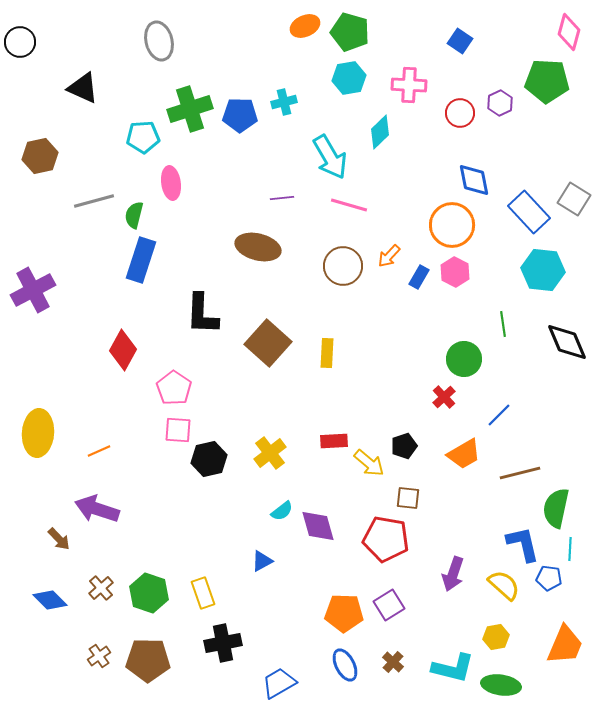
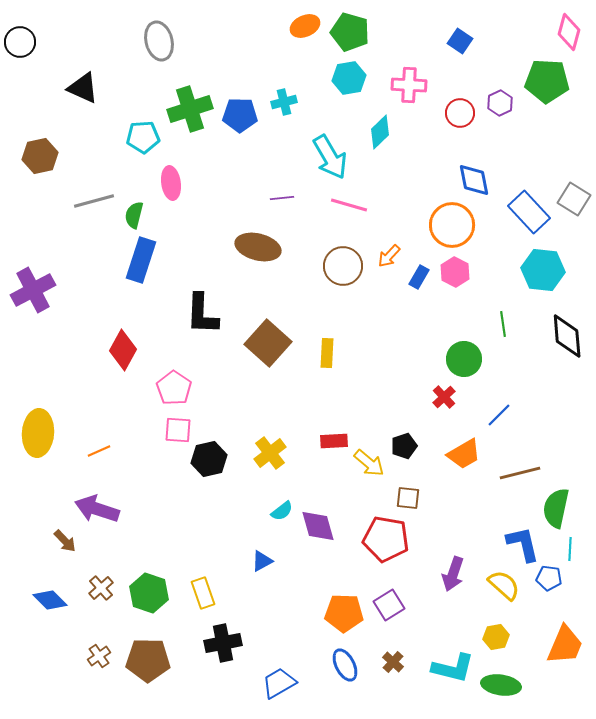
black diamond at (567, 342): moved 6 px up; rotated 18 degrees clockwise
brown arrow at (59, 539): moved 6 px right, 2 px down
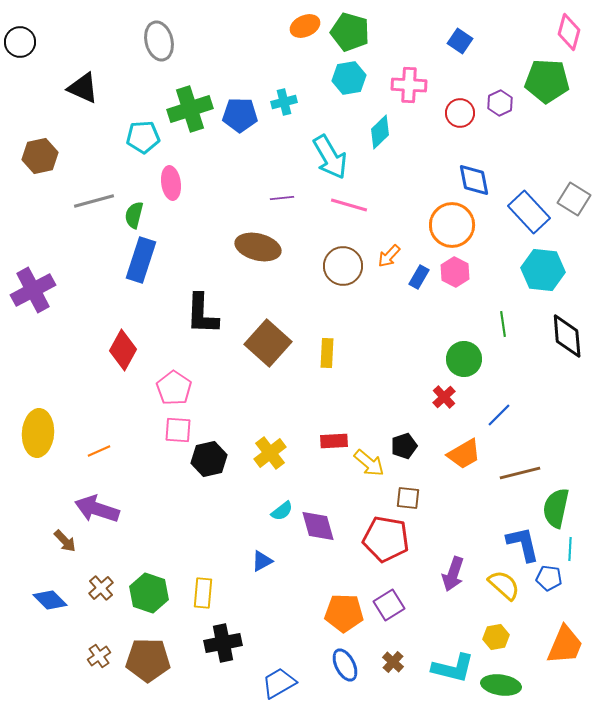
yellow rectangle at (203, 593): rotated 24 degrees clockwise
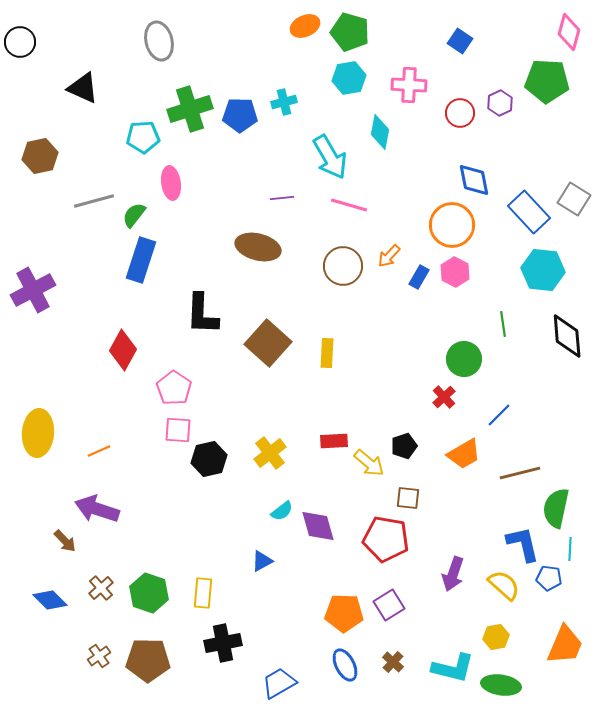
cyan diamond at (380, 132): rotated 36 degrees counterclockwise
green semicircle at (134, 215): rotated 24 degrees clockwise
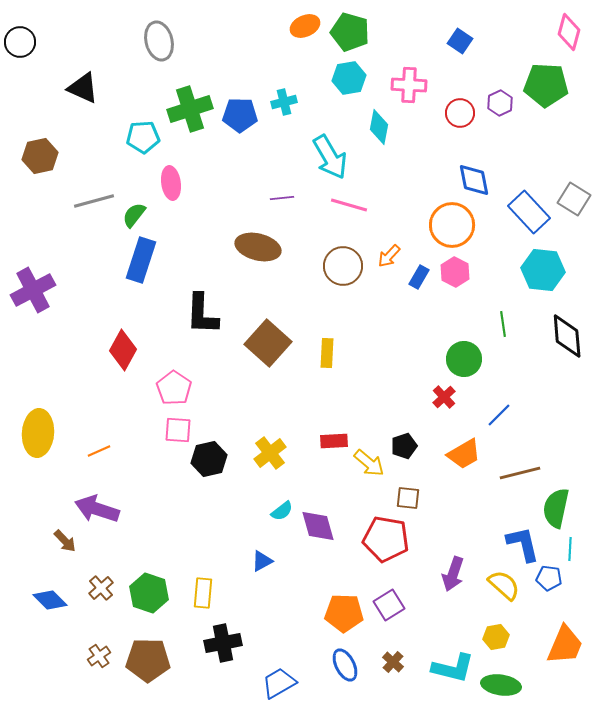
green pentagon at (547, 81): moved 1 px left, 4 px down
cyan diamond at (380, 132): moved 1 px left, 5 px up
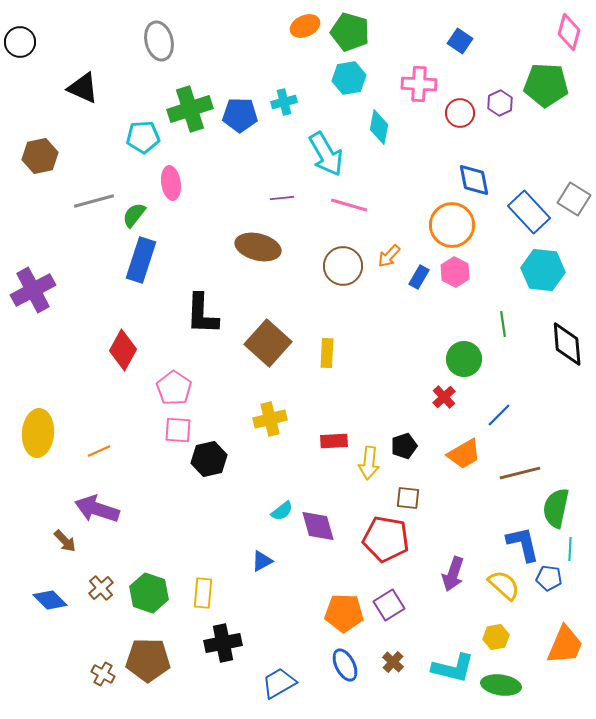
pink cross at (409, 85): moved 10 px right, 1 px up
cyan arrow at (330, 157): moved 4 px left, 3 px up
black diamond at (567, 336): moved 8 px down
yellow cross at (270, 453): moved 34 px up; rotated 24 degrees clockwise
yellow arrow at (369, 463): rotated 56 degrees clockwise
brown cross at (99, 656): moved 4 px right, 18 px down; rotated 25 degrees counterclockwise
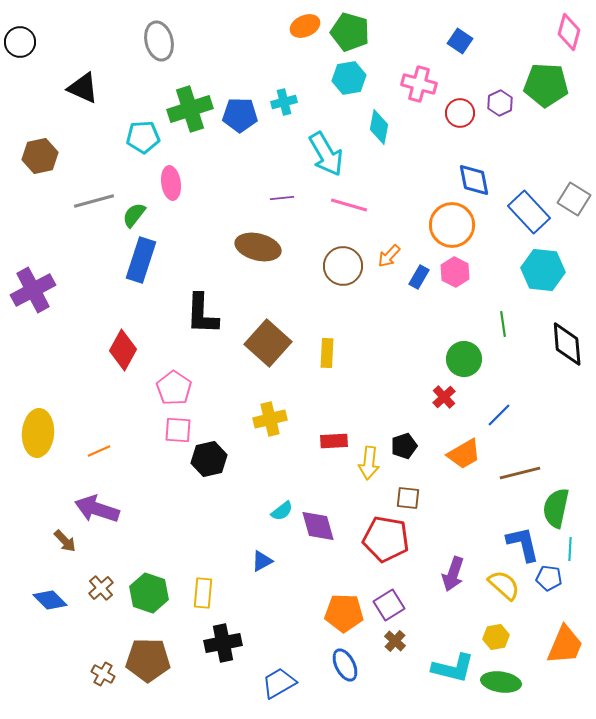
pink cross at (419, 84): rotated 12 degrees clockwise
brown cross at (393, 662): moved 2 px right, 21 px up
green ellipse at (501, 685): moved 3 px up
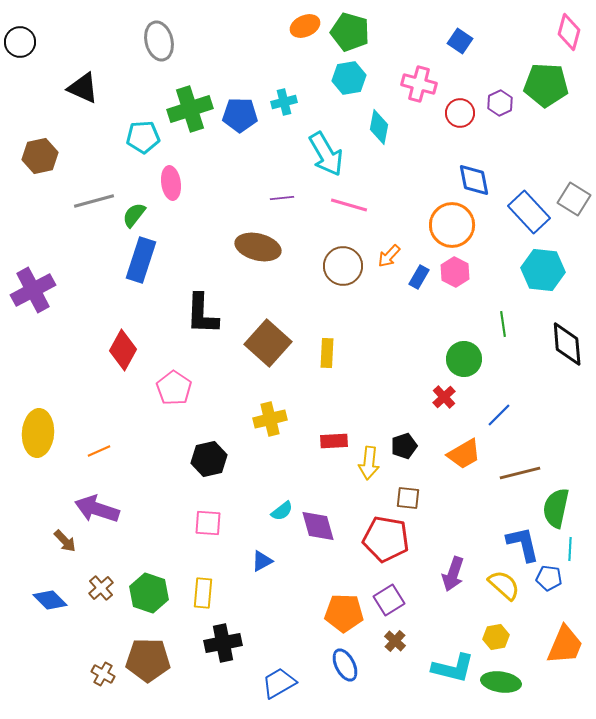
pink square at (178, 430): moved 30 px right, 93 px down
purple square at (389, 605): moved 5 px up
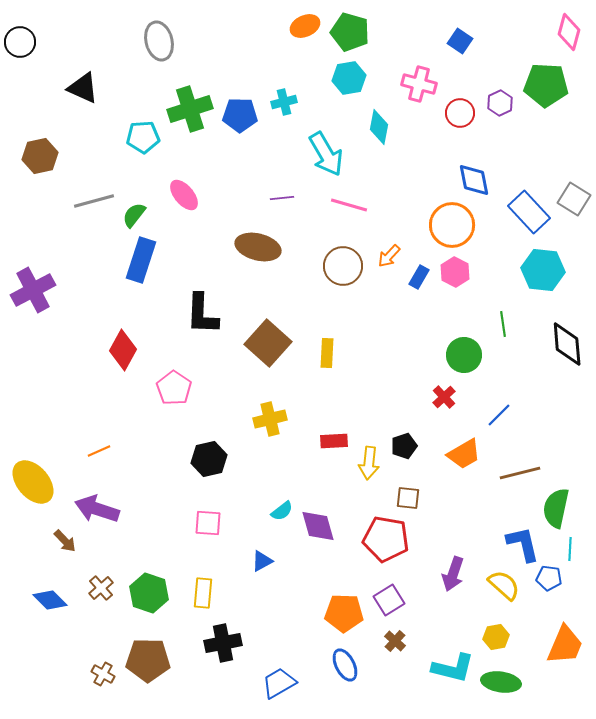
pink ellipse at (171, 183): moved 13 px right, 12 px down; rotated 32 degrees counterclockwise
green circle at (464, 359): moved 4 px up
yellow ellipse at (38, 433): moved 5 px left, 49 px down; rotated 45 degrees counterclockwise
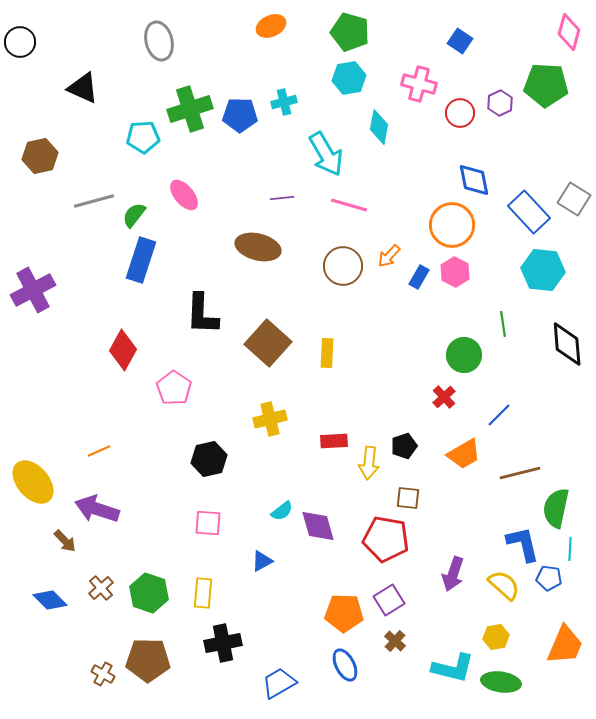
orange ellipse at (305, 26): moved 34 px left
